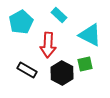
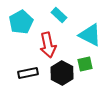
red arrow: rotated 15 degrees counterclockwise
black rectangle: moved 1 px right, 3 px down; rotated 42 degrees counterclockwise
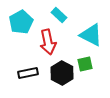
cyan triangle: moved 1 px right
red arrow: moved 3 px up
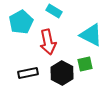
cyan rectangle: moved 5 px left, 4 px up; rotated 14 degrees counterclockwise
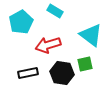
cyan rectangle: moved 1 px right
cyan triangle: rotated 10 degrees clockwise
red arrow: moved 3 px down; rotated 85 degrees clockwise
black hexagon: rotated 20 degrees counterclockwise
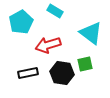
cyan triangle: moved 2 px up
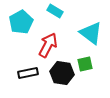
red arrow: rotated 135 degrees clockwise
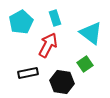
cyan rectangle: moved 7 px down; rotated 42 degrees clockwise
green square: rotated 21 degrees counterclockwise
black hexagon: moved 9 px down
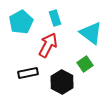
black hexagon: rotated 20 degrees clockwise
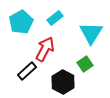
cyan rectangle: rotated 70 degrees clockwise
cyan triangle: rotated 25 degrees clockwise
red arrow: moved 3 px left, 4 px down
black rectangle: moved 1 px left, 2 px up; rotated 30 degrees counterclockwise
black hexagon: moved 1 px right
